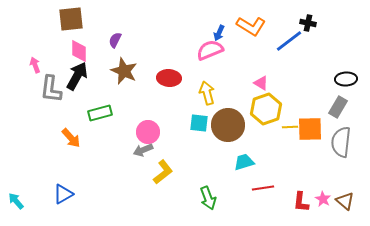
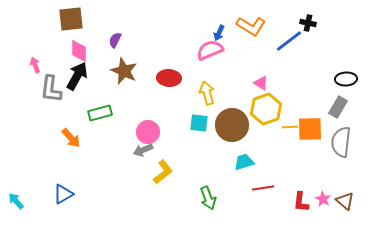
brown circle: moved 4 px right
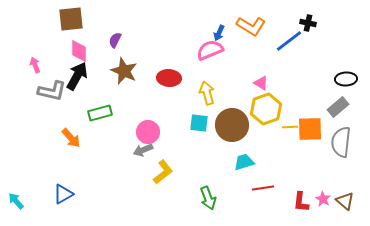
gray L-shape: moved 1 px right, 2 px down; rotated 84 degrees counterclockwise
gray rectangle: rotated 20 degrees clockwise
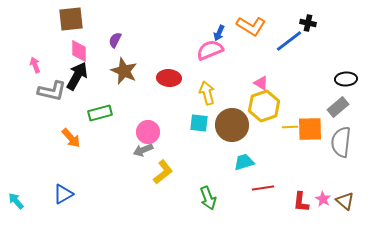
yellow hexagon: moved 2 px left, 3 px up
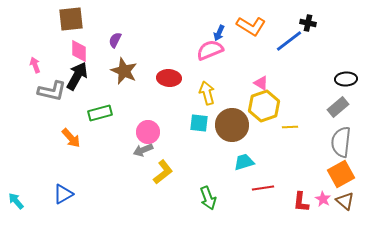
orange square: moved 31 px right, 45 px down; rotated 28 degrees counterclockwise
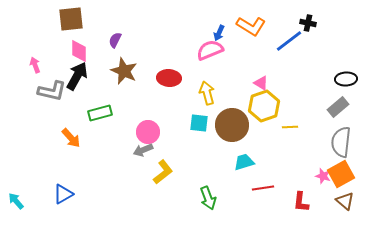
pink star: moved 23 px up; rotated 14 degrees counterclockwise
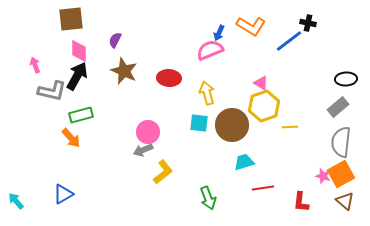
green rectangle: moved 19 px left, 2 px down
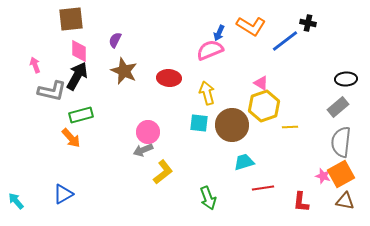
blue line: moved 4 px left
brown triangle: rotated 30 degrees counterclockwise
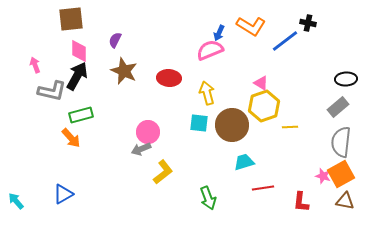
gray arrow: moved 2 px left, 1 px up
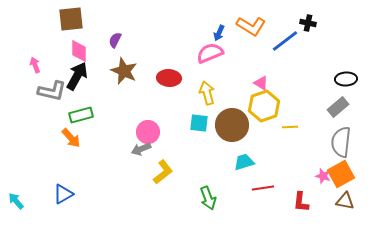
pink semicircle: moved 3 px down
